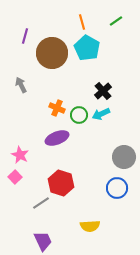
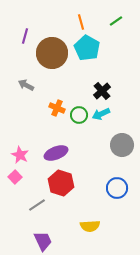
orange line: moved 1 px left
gray arrow: moved 5 px right; rotated 35 degrees counterclockwise
black cross: moved 1 px left
purple ellipse: moved 1 px left, 15 px down
gray circle: moved 2 px left, 12 px up
gray line: moved 4 px left, 2 px down
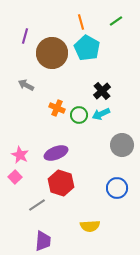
purple trapezoid: rotated 30 degrees clockwise
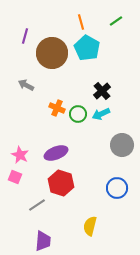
green circle: moved 1 px left, 1 px up
pink square: rotated 24 degrees counterclockwise
yellow semicircle: rotated 108 degrees clockwise
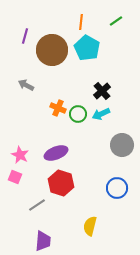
orange line: rotated 21 degrees clockwise
brown circle: moved 3 px up
orange cross: moved 1 px right
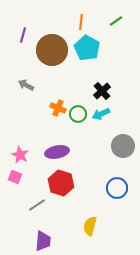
purple line: moved 2 px left, 1 px up
gray circle: moved 1 px right, 1 px down
purple ellipse: moved 1 px right, 1 px up; rotated 10 degrees clockwise
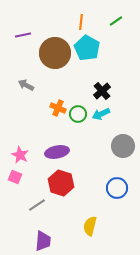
purple line: rotated 63 degrees clockwise
brown circle: moved 3 px right, 3 px down
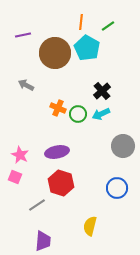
green line: moved 8 px left, 5 px down
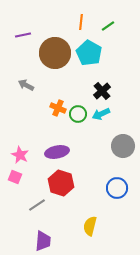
cyan pentagon: moved 2 px right, 5 px down
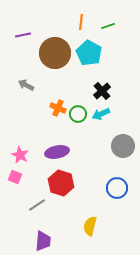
green line: rotated 16 degrees clockwise
